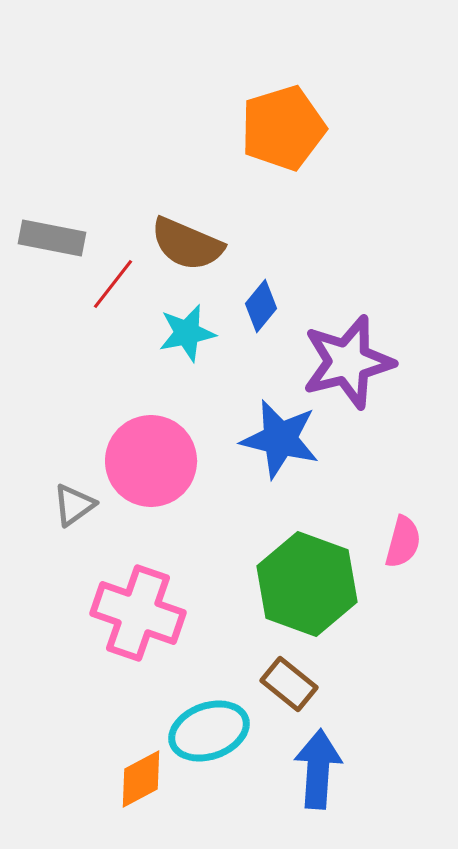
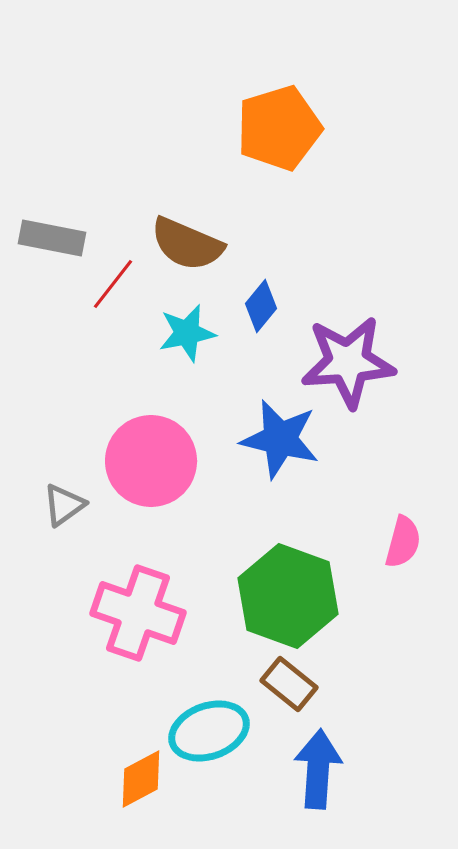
orange pentagon: moved 4 px left
purple star: rotated 10 degrees clockwise
gray triangle: moved 10 px left
green hexagon: moved 19 px left, 12 px down
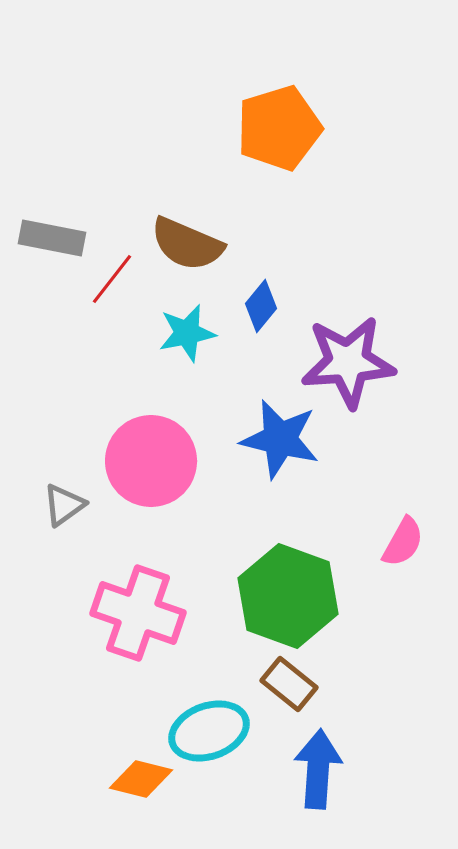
red line: moved 1 px left, 5 px up
pink semicircle: rotated 14 degrees clockwise
orange diamond: rotated 42 degrees clockwise
